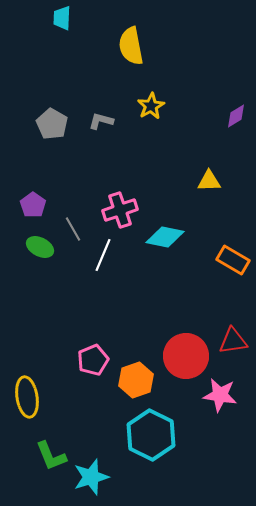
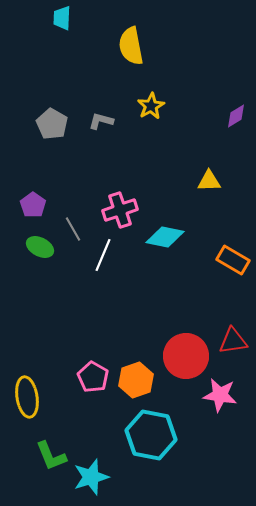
pink pentagon: moved 17 px down; rotated 20 degrees counterclockwise
cyan hexagon: rotated 15 degrees counterclockwise
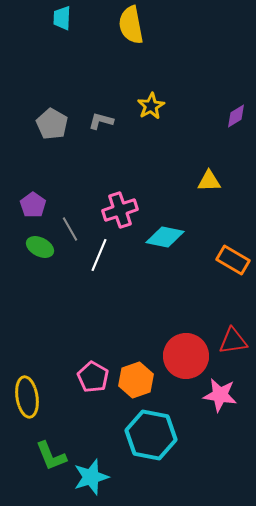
yellow semicircle: moved 21 px up
gray line: moved 3 px left
white line: moved 4 px left
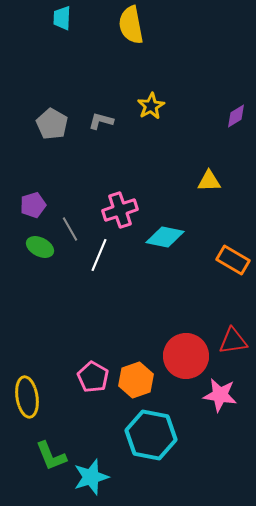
purple pentagon: rotated 20 degrees clockwise
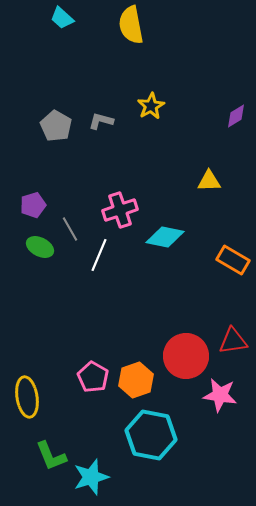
cyan trapezoid: rotated 50 degrees counterclockwise
gray pentagon: moved 4 px right, 2 px down
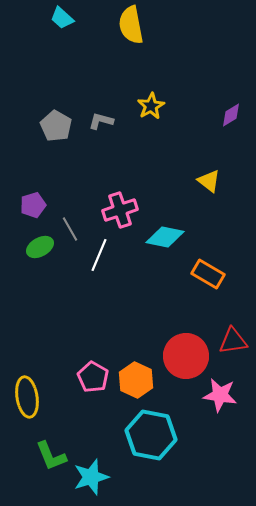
purple diamond: moved 5 px left, 1 px up
yellow triangle: rotated 40 degrees clockwise
green ellipse: rotated 56 degrees counterclockwise
orange rectangle: moved 25 px left, 14 px down
orange hexagon: rotated 16 degrees counterclockwise
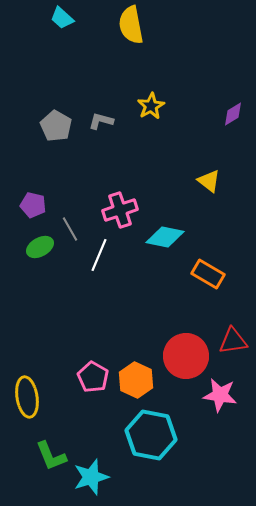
purple diamond: moved 2 px right, 1 px up
purple pentagon: rotated 30 degrees clockwise
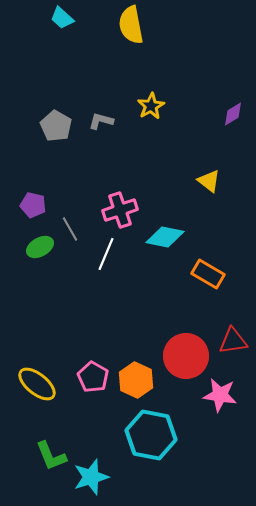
white line: moved 7 px right, 1 px up
yellow ellipse: moved 10 px right, 13 px up; rotated 42 degrees counterclockwise
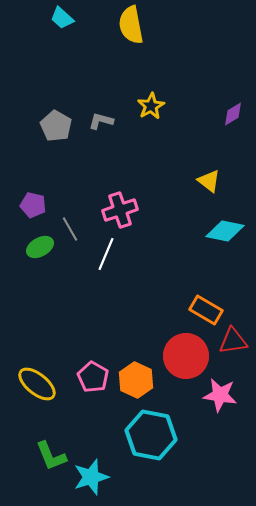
cyan diamond: moved 60 px right, 6 px up
orange rectangle: moved 2 px left, 36 px down
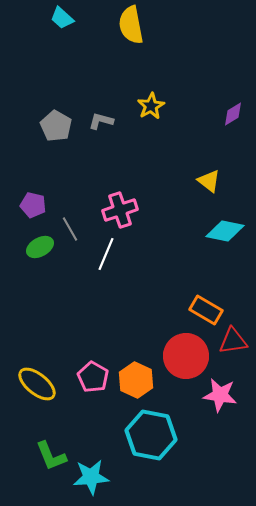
cyan star: rotated 12 degrees clockwise
